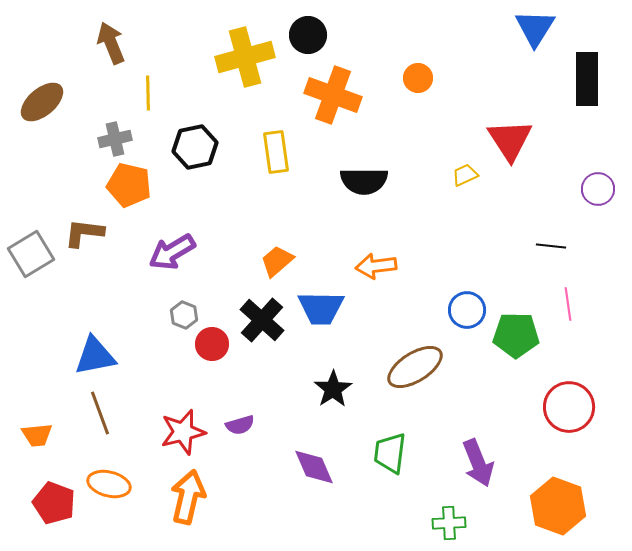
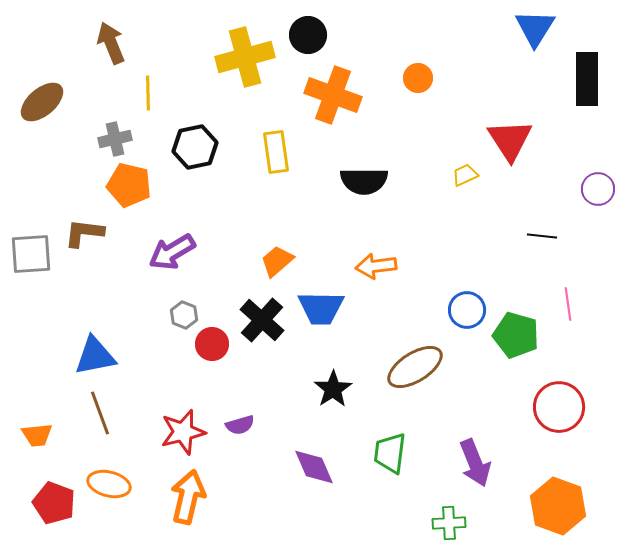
black line at (551, 246): moved 9 px left, 10 px up
gray square at (31, 254): rotated 27 degrees clockwise
green pentagon at (516, 335): rotated 15 degrees clockwise
red circle at (569, 407): moved 10 px left
purple arrow at (478, 463): moved 3 px left
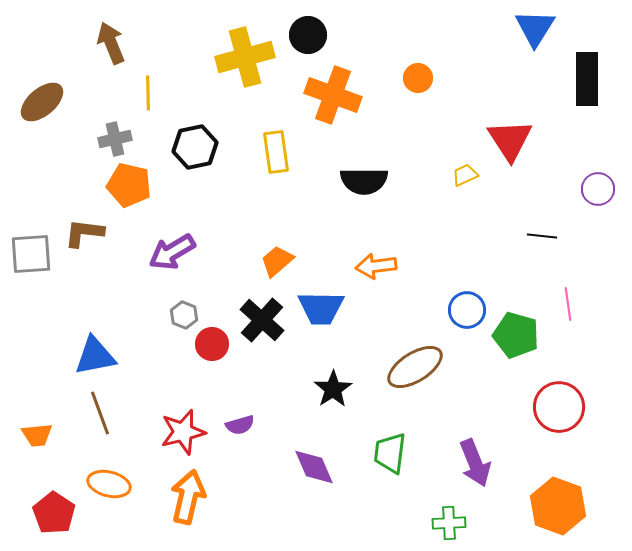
red pentagon at (54, 503): moved 10 px down; rotated 12 degrees clockwise
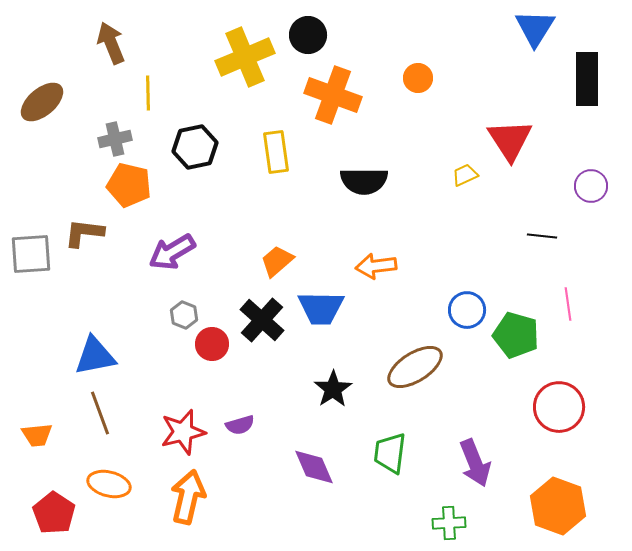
yellow cross at (245, 57): rotated 8 degrees counterclockwise
purple circle at (598, 189): moved 7 px left, 3 px up
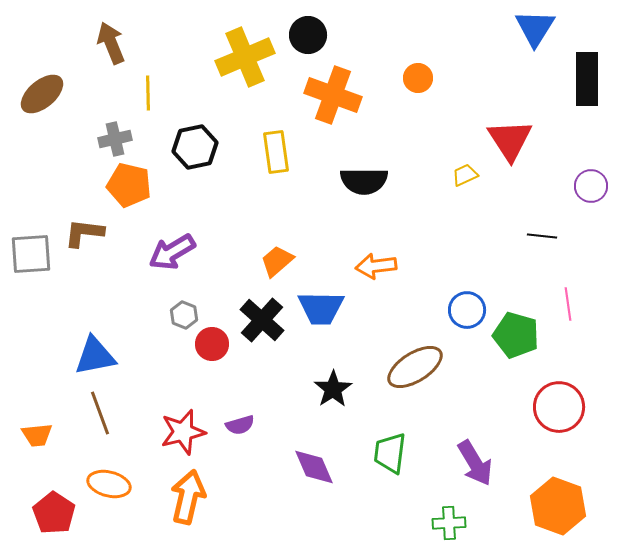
brown ellipse at (42, 102): moved 8 px up
purple arrow at (475, 463): rotated 9 degrees counterclockwise
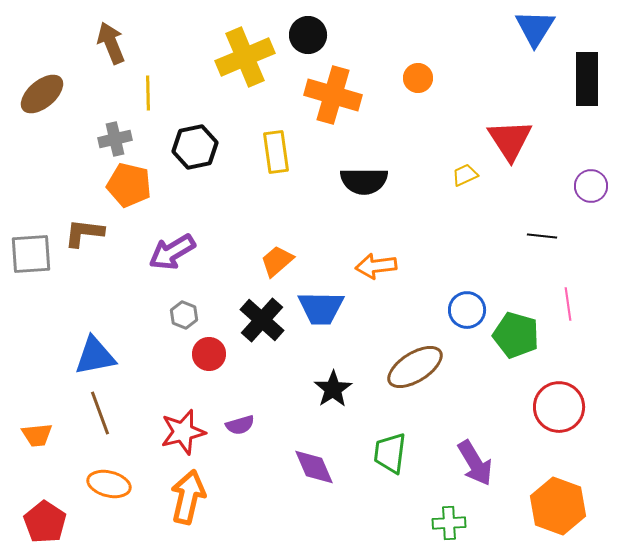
orange cross at (333, 95): rotated 4 degrees counterclockwise
red circle at (212, 344): moved 3 px left, 10 px down
red pentagon at (54, 513): moved 9 px left, 9 px down
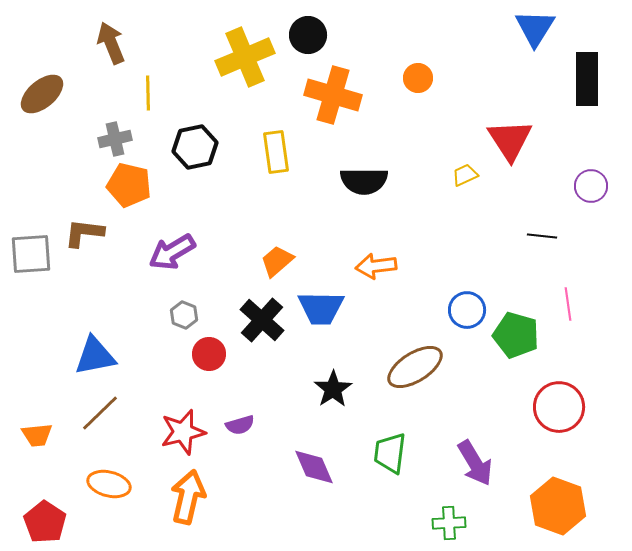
brown line at (100, 413): rotated 66 degrees clockwise
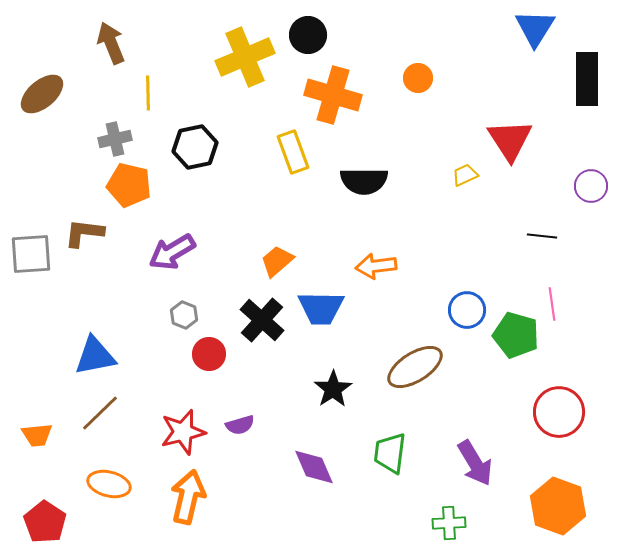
yellow rectangle at (276, 152): moved 17 px right; rotated 12 degrees counterclockwise
pink line at (568, 304): moved 16 px left
red circle at (559, 407): moved 5 px down
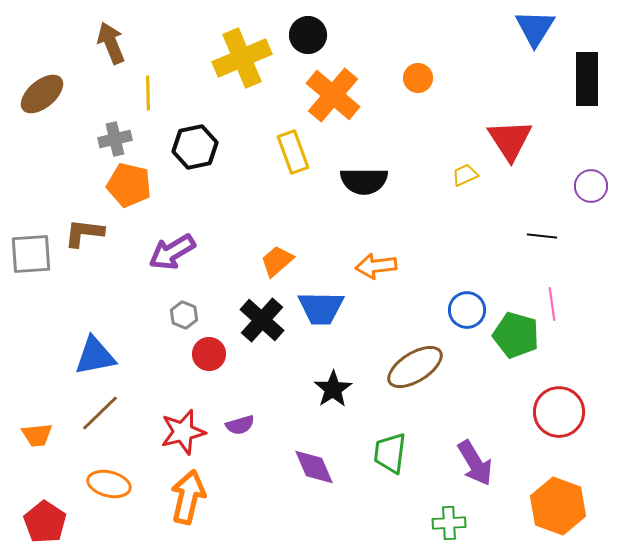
yellow cross at (245, 57): moved 3 px left, 1 px down
orange cross at (333, 95): rotated 24 degrees clockwise
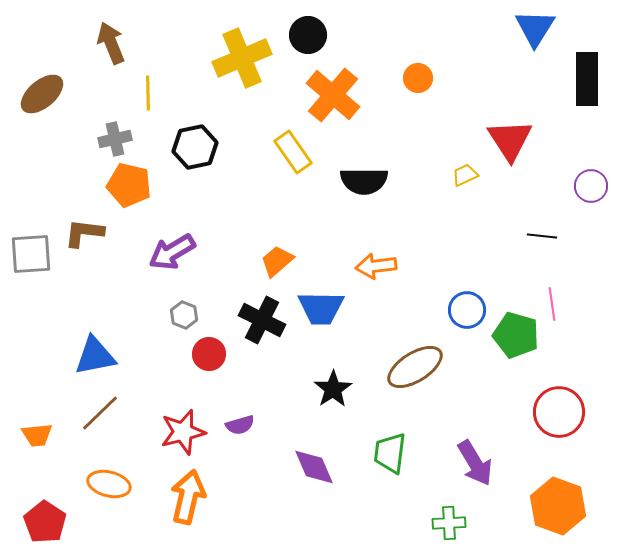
yellow rectangle at (293, 152): rotated 15 degrees counterclockwise
black cross at (262, 320): rotated 15 degrees counterclockwise
